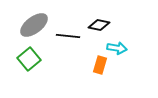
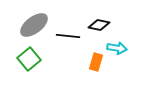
orange rectangle: moved 4 px left, 3 px up
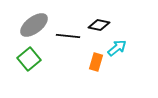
cyan arrow: rotated 48 degrees counterclockwise
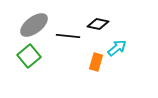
black diamond: moved 1 px left, 1 px up
green square: moved 3 px up
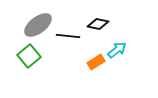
gray ellipse: moved 4 px right
cyan arrow: moved 2 px down
orange rectangle: rotated 42 degrees clockwise
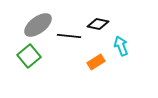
black line: moved 1 px right
cyan arrow: moved 4 px right, 4 px up; rotated 72 degrees counterclockwise
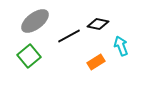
gray ellipse: moved 3 px left, 4 px up
black line: rotated 35 degrees counterclockwise
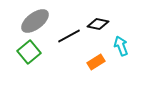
green square: moved 4 px up
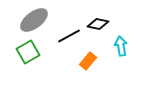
gray ellipse: moved 1 px left, 1 px up
cyan arrow: rotated 12 degrees clockwise
green square: moved 1 px left; rotated 10 degrees clockwise
orange rectangle: moved 8 px left, 1 px up; rotated 18 degrees counterclockwise
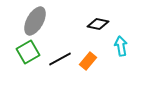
gray ellipse: moved 1 px right, 1 px down; rotated 24 degrees counterclockwise
black line: moved 9 px left, 23 px down
